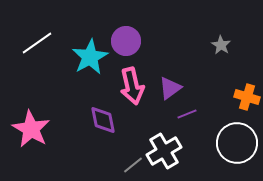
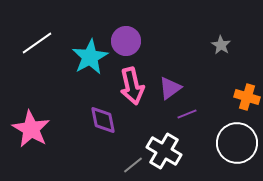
white cross: rotated 28 degrees counterclockwise
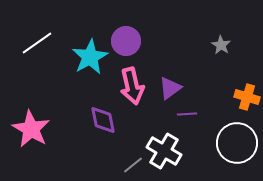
purple line: rotated 18 degrees clockwise
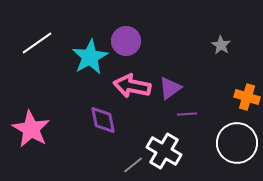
pink arrow: rotated 114 degrees clockwise
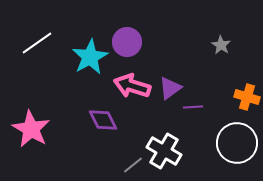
purple circle: moved 1 px right, 1 px down
pink arrow: rotated 6 degrees clockwise
purple line: moved 6 px right, 7 px up
purple diamond: rotated 16 degrees counterclockwise
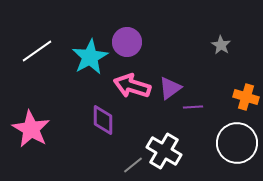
white line: moved 8 px down
orange cross: moved 1 px left
purple diamond: rotated 28 degrees clockwise
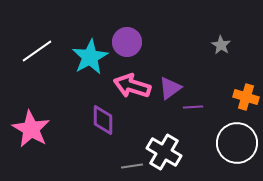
white cross: moved 1 px down
gray line: moved 1 px left, 1 px down; rotated 30 degrees clockwise
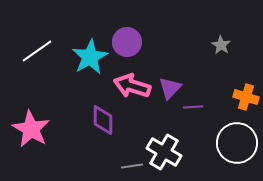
purple triangle: rotated 10 degrees counterclockwise
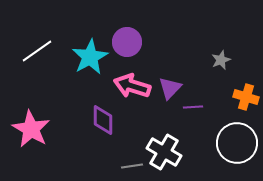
gray star: moved 15 px down; rotated 18 degrees clockwise
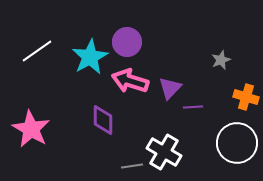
pink arrow: moved 2 px left, 5 px up
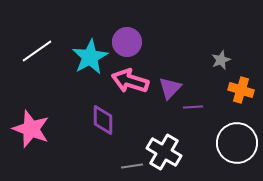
orange cross: moved 5 px left, 7 px up
pink star: rotated 9 degrees counterclockwise
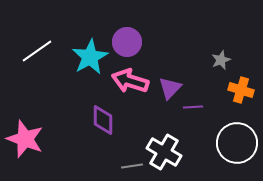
pink star: moved 6 px left, 10 px down
